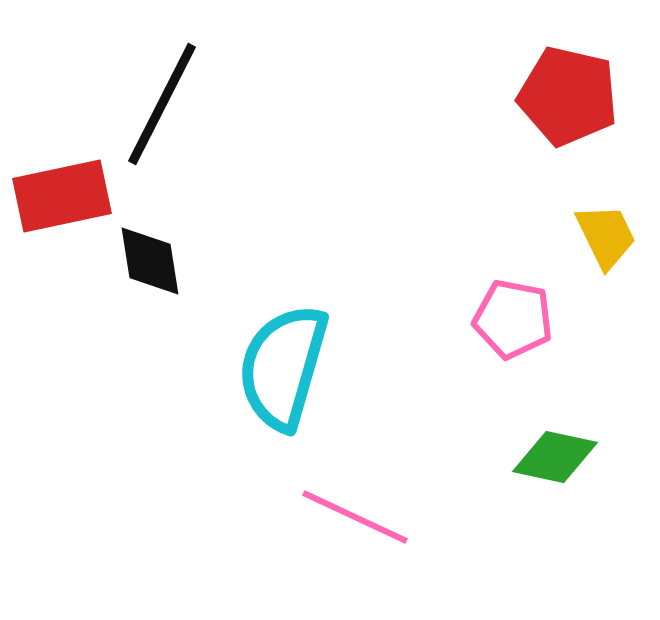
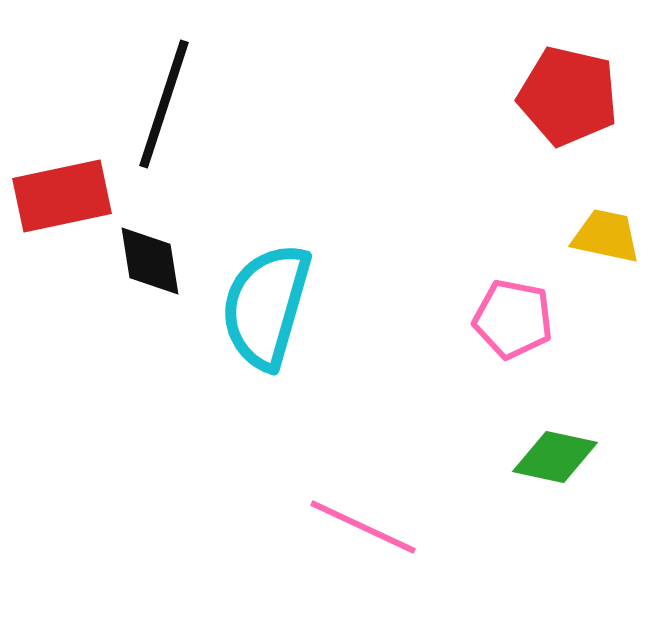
black line: moved 2 px right; rotated 9 degrees counterclockwise
yellow trapezoid: rotated 52 degrees counterclockwise
cyan semicircle: moved 17 px left, 61 px up
pink line: moved 8 px right, 10 px down
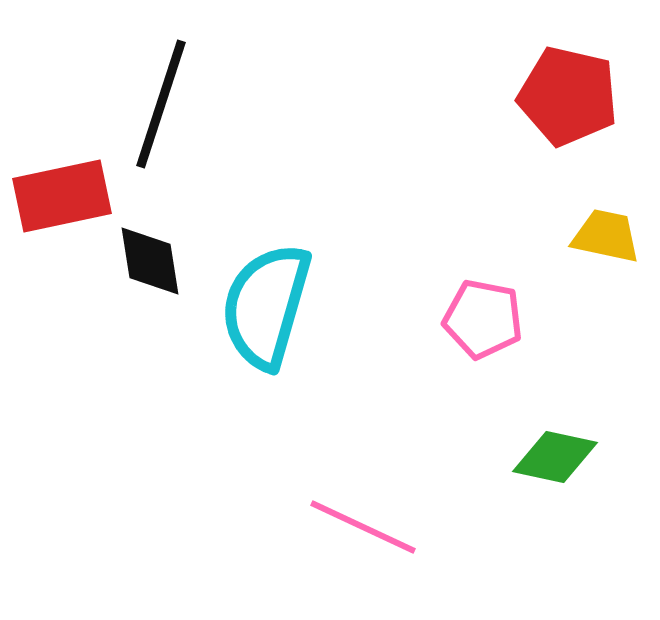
black line: moved 3 px left
pink pentagon: moved 30 px left
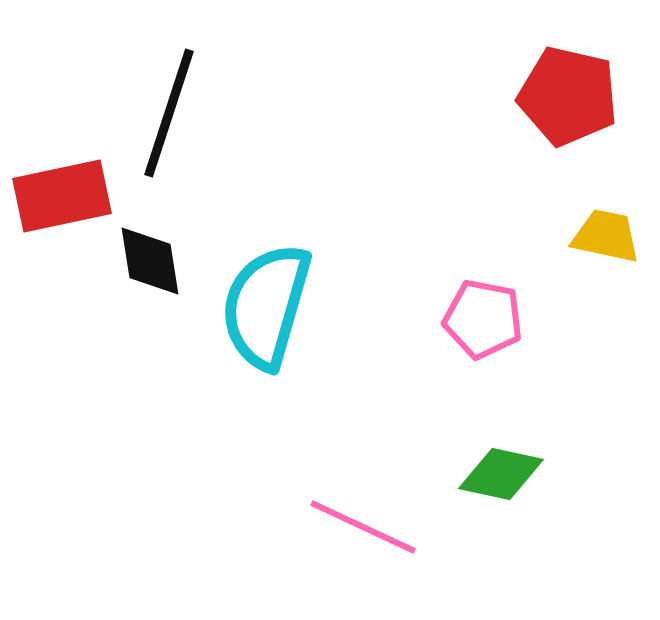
black line: moved 8 px right, 9 px down
green diamond: moved 54 px left, 17 px down
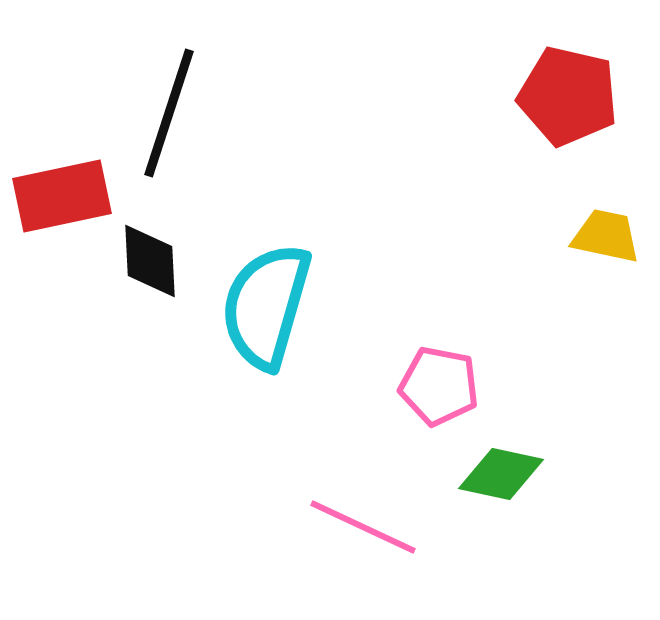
black diamond: rotated 6 degrees clockwise
pink pentagon: moved 44 px left, 67 px down
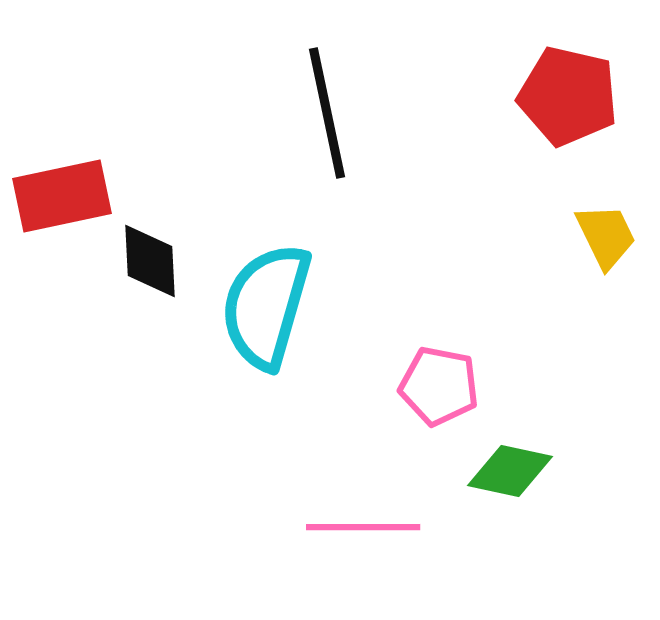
black line: moved 158 px right; rotated 30 degrees counterclockwise
yellow trapezoid: rotated 52 degrees clockwise
green diamond: moved 9 px right, 3 px up
pink line: rotated 25 degrees counterclockwise
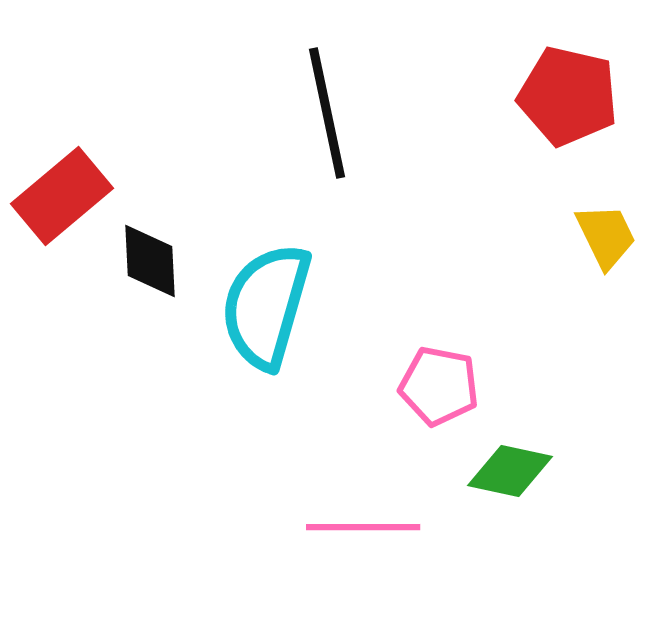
red rectangle: rotated 28 degrees counterclockwise
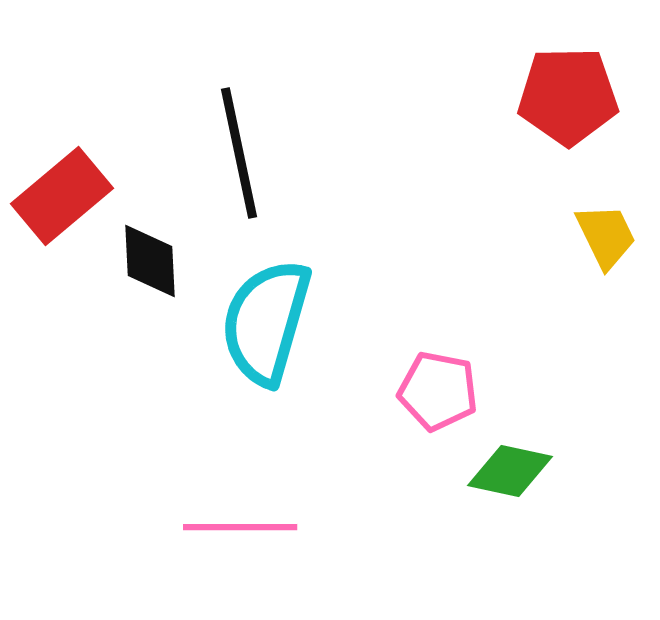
red pentagon: rotated 14 degrees counterclockwise
black line: moved 88 px left, 40 px down
cyan semicircle: moved 16 px down
pink pentagon: moved 1 px left, 5 px down
pink line: moved 123 px left
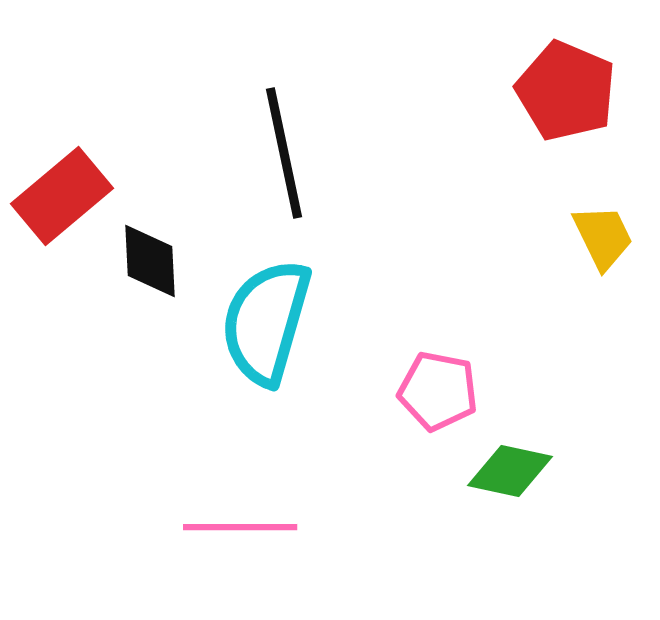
red pentagon: moved 2 px left, 5 px up; rotated 24 degrees clockwise
black line: moved 45 px right
yellow trapezoid: moved 3 px left, 1 px down
